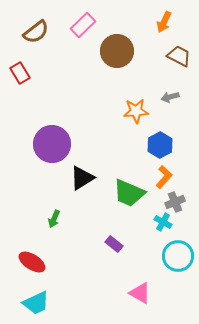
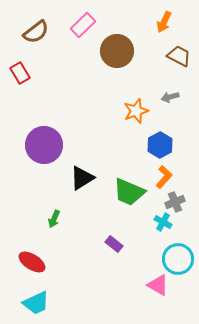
orange star: rotated 15 degrees counterclockwise
purple circle: moved 8 px left, 1 px down
green trapezoid: moved 1 px up
cyan circle: moved 3 px down
pink triangle: moved 18 px right, 8 px up
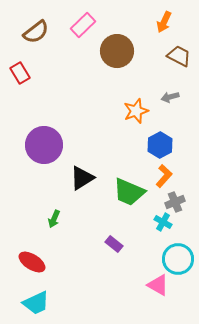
orange L-shape: moved 1 px up
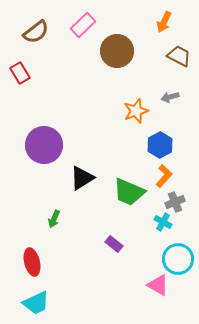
red ellipse: rotated 44 degrees clockwise
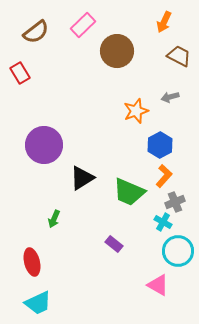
cyan circle: moved 8 px up
cyan trapezoid: moved 2 px right
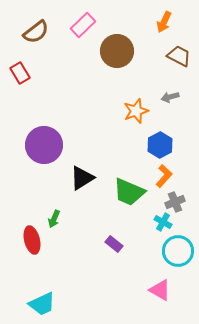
red ellipse: moved 22 px up
pink triangle: moved 2 px right, 5 px down
cyan trapezoid: moved 4 px right, 1 px down
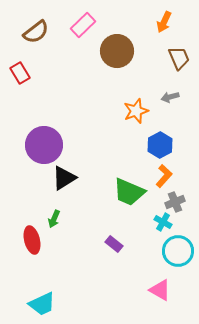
brown trapezoid: moved 2 px down; rotated 40 degrees clockwise
black triangle: moved 18 px left
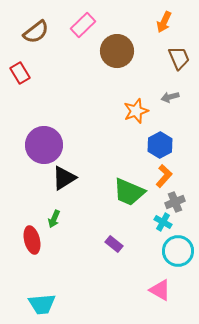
cyan trapezoid: rotated 20 degrees clockwise
